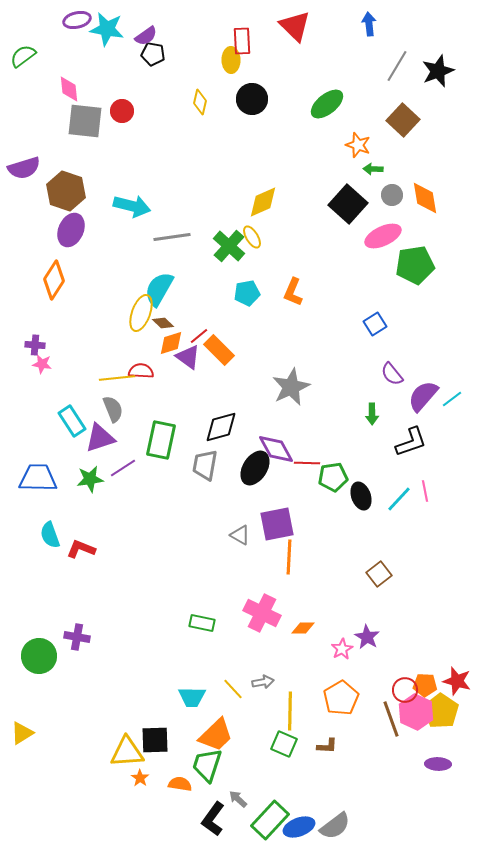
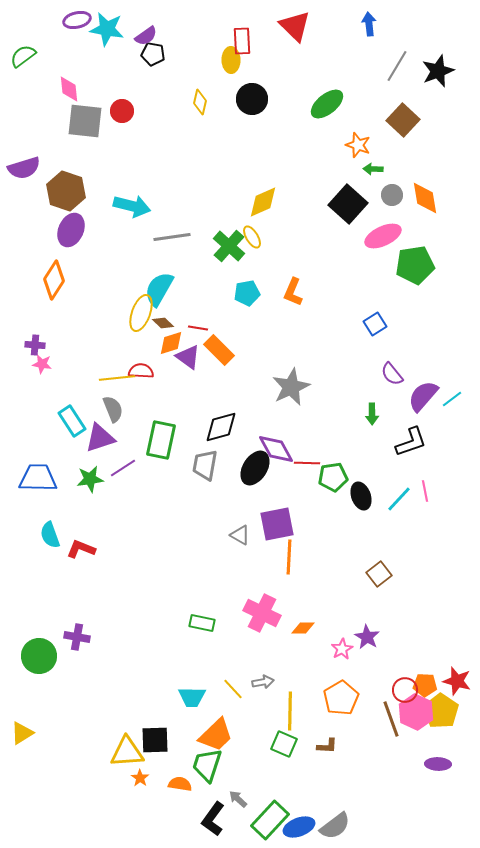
red line at (199, 336): moved 1 px left, 8 px up; rotated 48 degrees clockwise
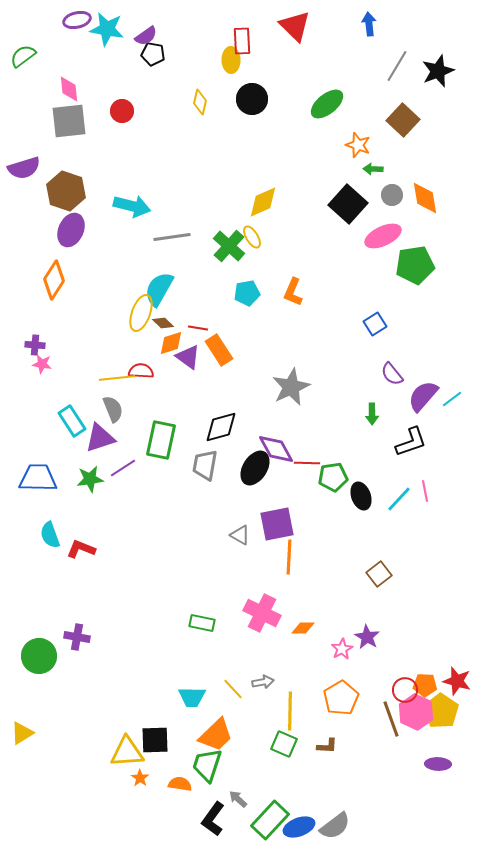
gray square at (85, 121): moved 16 px left; rotated 12 degrees counterclockwise
orange rectangle at (219, 350): rotated 12 degrees clockwise
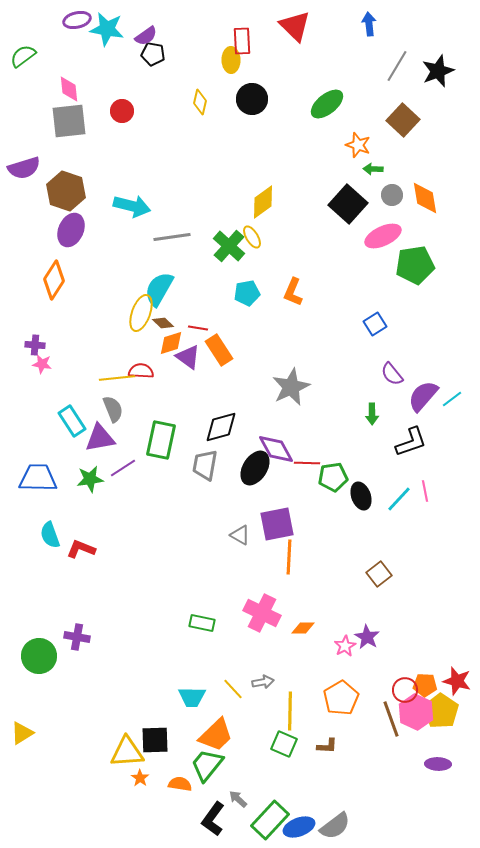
yellow diamond at (263, 202): rotated 12 degrees counterclockwise
purple triangle at (100, 438): rotated 8 degrees clockwise
pink star at (342, 649): moved 3 px right, 3 px up
green trapezoid at (207, 765): rotated 21 degrees clockwise
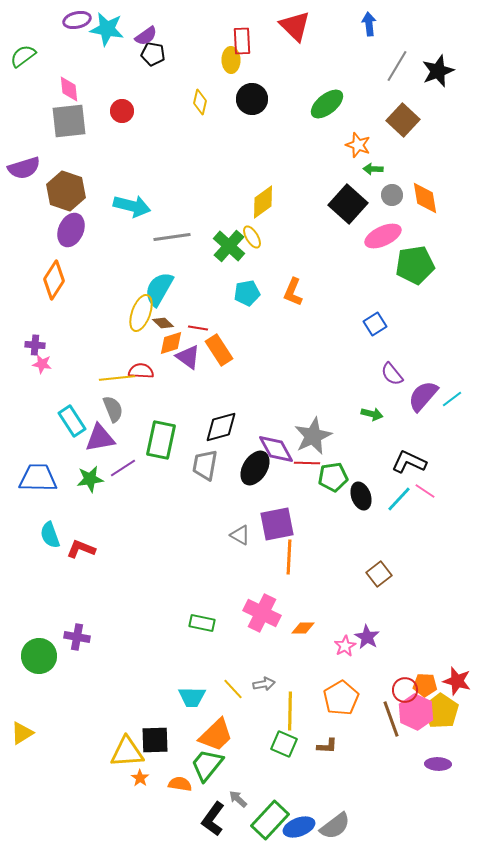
gray star at (291, 387): moved 22 px right, 49 px down
green arrow at (372, 414): rotated 75 degrees counterclockwise
black L-shape at (411, 442): moved 2 px left, 20 px down; rotated 136 degrees counterclockwise
pink line at (425, 491): rotated 45 degrees counterclockwise
gray arrow at (263, 682): moved 1 px right, 2 px down
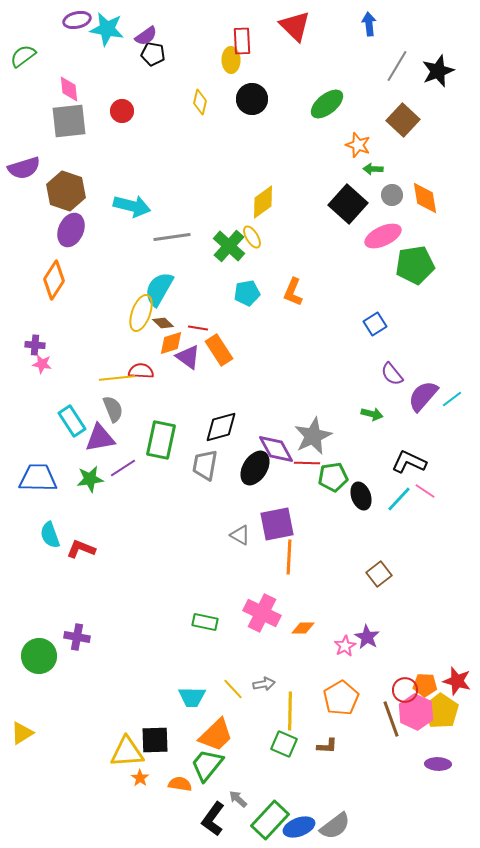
green rectangle at (202, 623): moved 3 px right, 1 px up
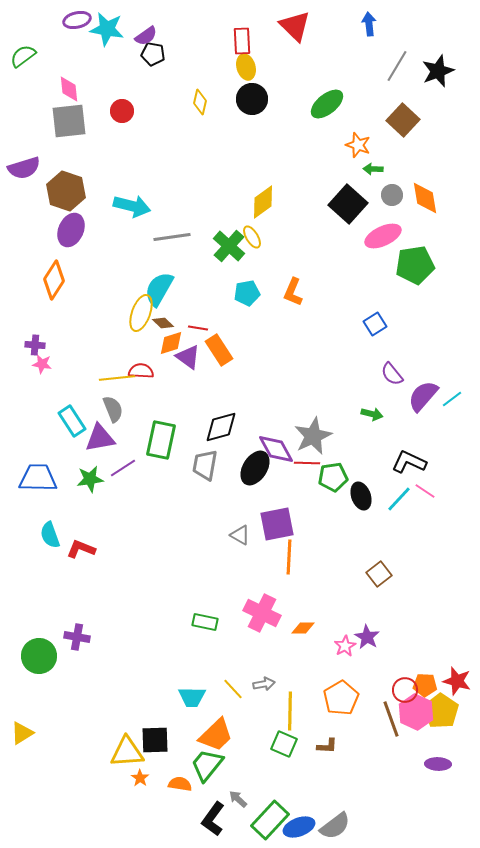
yellow ellipse at (231, 60): moved 15 px right, 7 px down; rotated 15 degrees counterclockwise
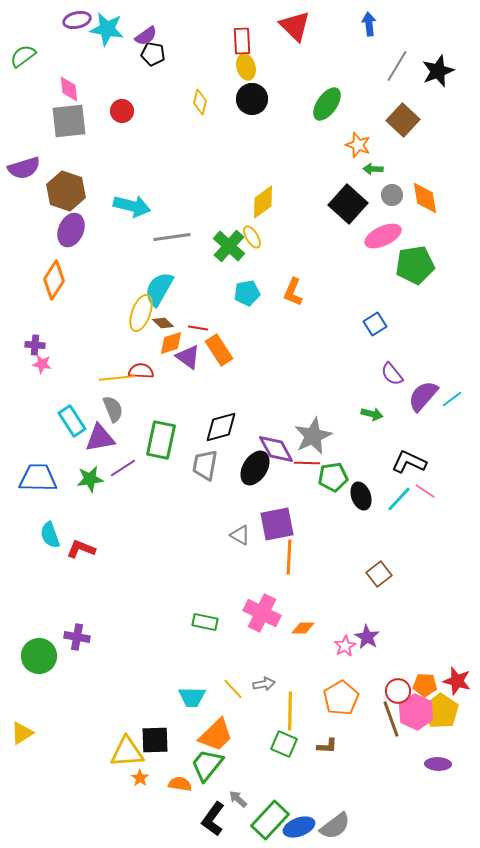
green ellipse at (327, 104): rotated 16 degrees counterclockwise
red circle at (405, 690): moved 7 px left, 1 px down
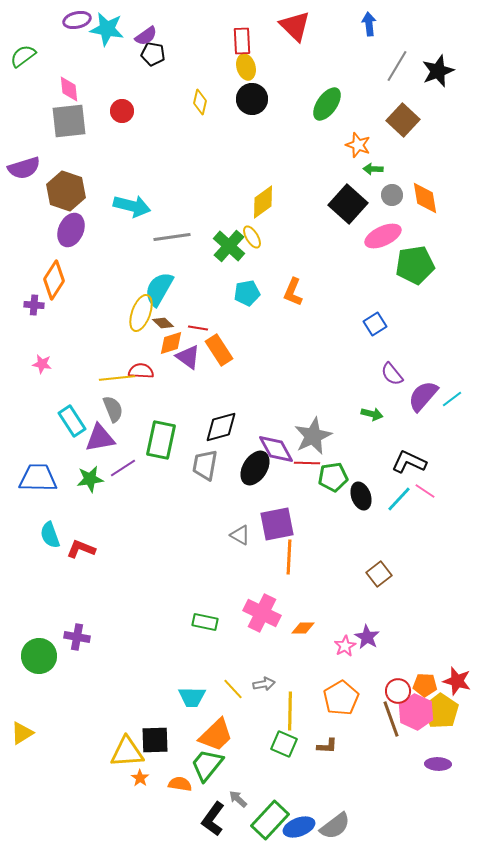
purple cross at (35, 345): moved 1 px left, 40 px up
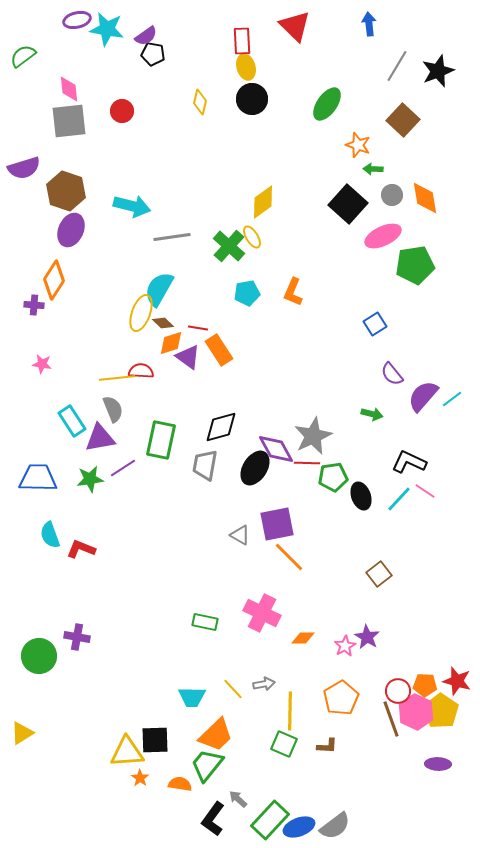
orange line at (289, 557): rotated 48 degrees counterclockwise
orange diamond at (303, 628): moved 10 px down
